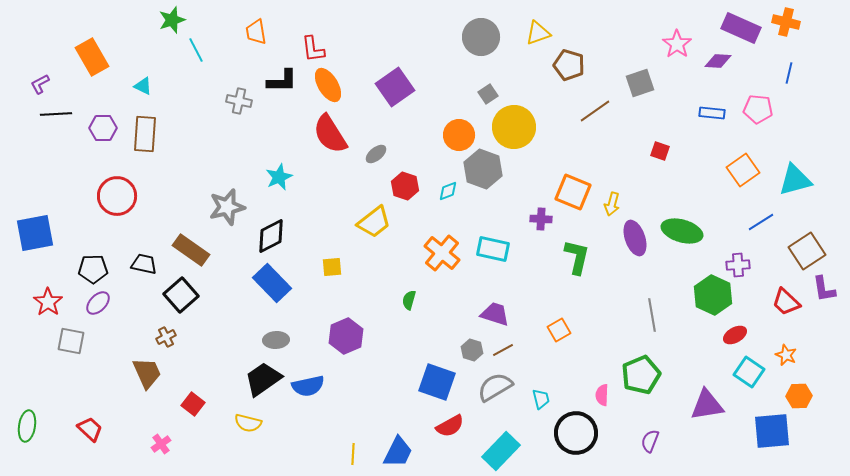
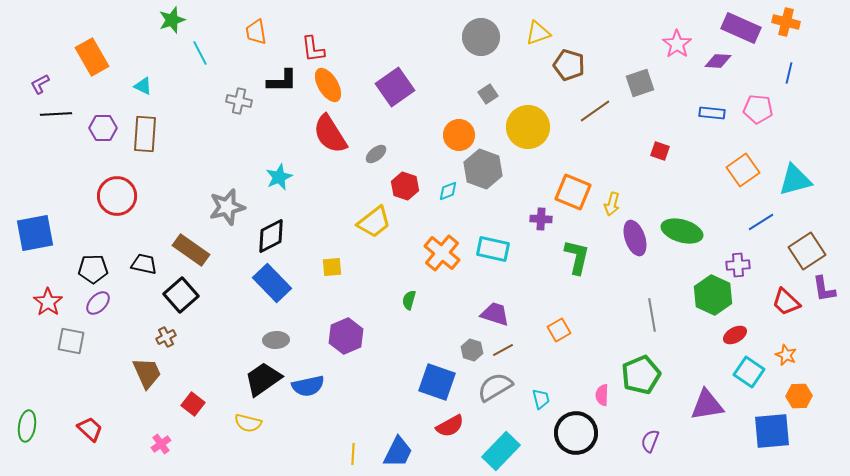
cyan line at (196, 50): moved 4 px right, 3 px down
yellow circle at (514, 127): moved 14 px right
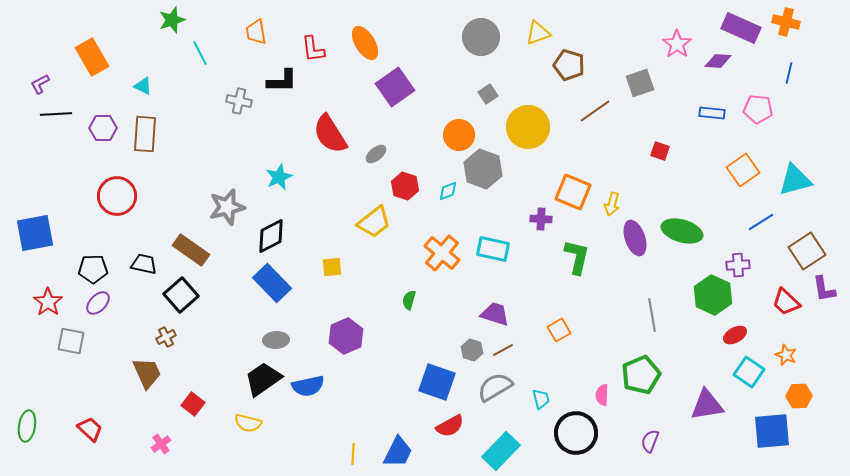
orange ellipse at (328, 85): moved 37 px right, 42 px up
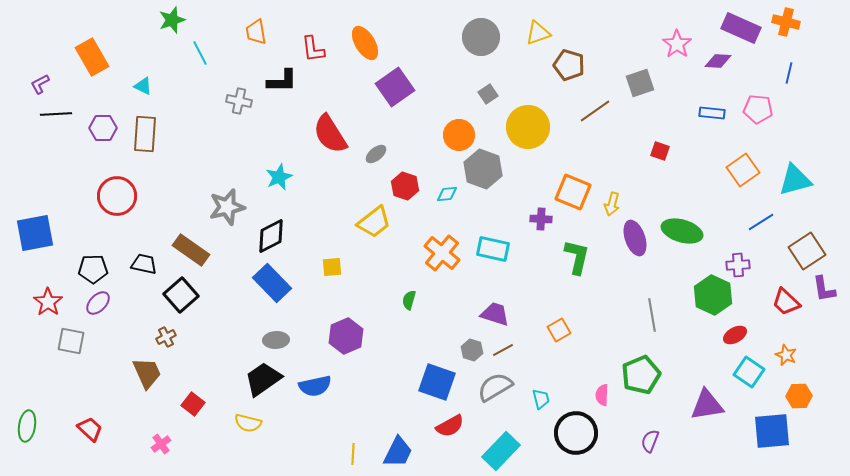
cyan diamond at (448, 191): moved 1 px left, 3 px down; rotated 15 degrees clockwise
blue semicircle at (308, 386): moved 7 px right
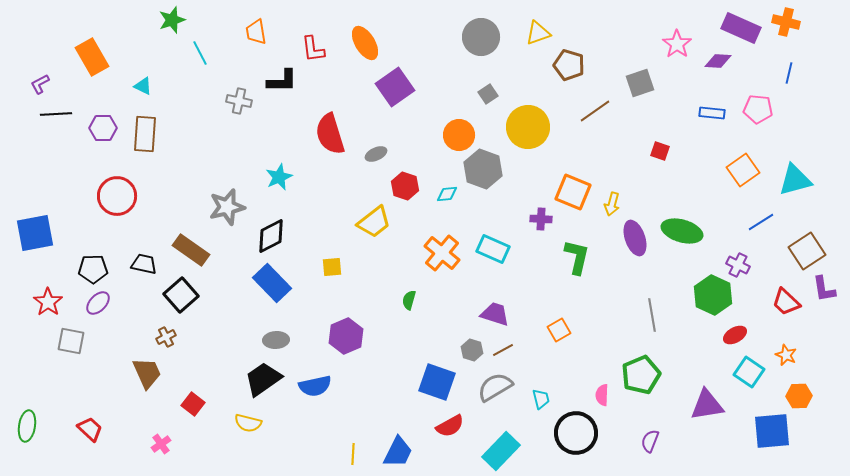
red semicircle at (330, 134): rotated 15 degrees clockwise
gray ellipse at (376, 154): rotated 15 degrees clockwise
cyan rectangle at (493, 249): rotated 12 degrees clockwise
purple cross at (738, 265): rotated 30 degrees clockwise
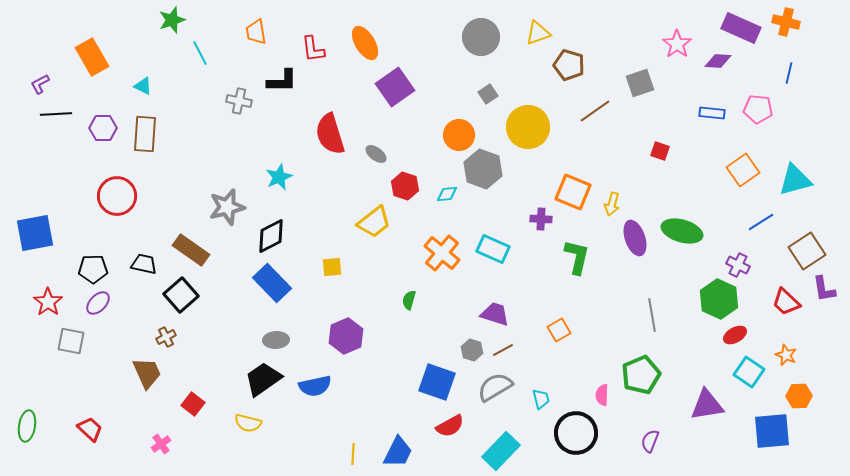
gray ellipse at (376, 154): rotated 60 degrees clockwise
green hexagon at (713, 295): moved 6 px right, 4 px down
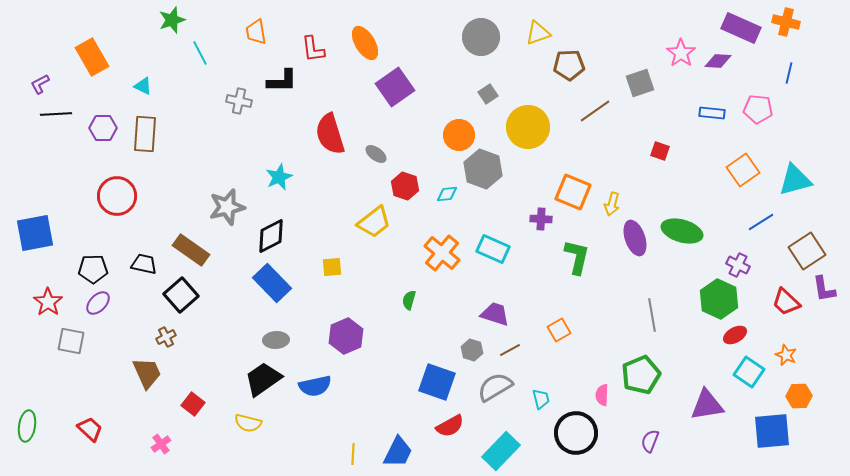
pink star at (677, 44): moved 4 px right, 9 px down
brown pentagon at (569, 65): rotated 20 degrees counterclockwise
brown line at (503, 350): moved 7 px right
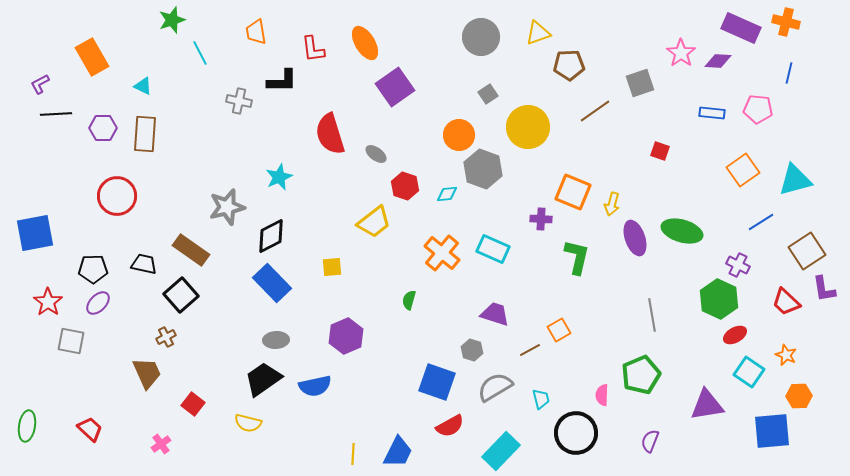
brown line at (510, 350): moved 20 px right
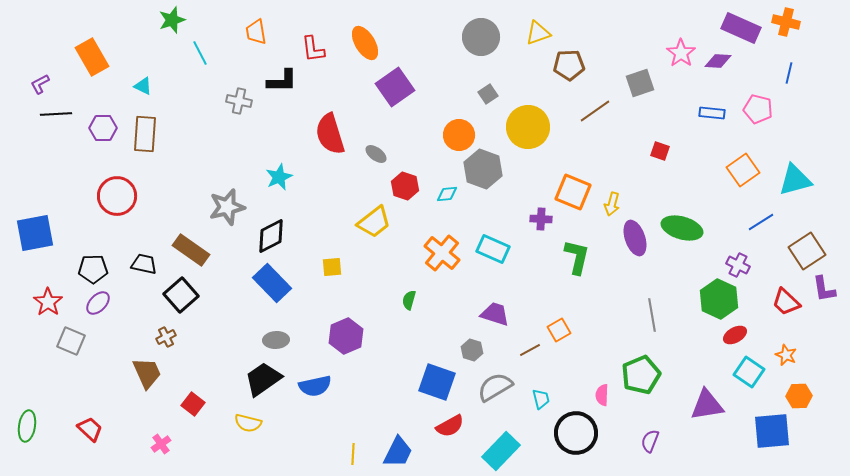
pink pentagon at (758, 109): rotated 8 degrees clockwise
green ellipse at (682, 231): moved 3 px up
gray square at (71, 341): rotated 12 degrees clockwise
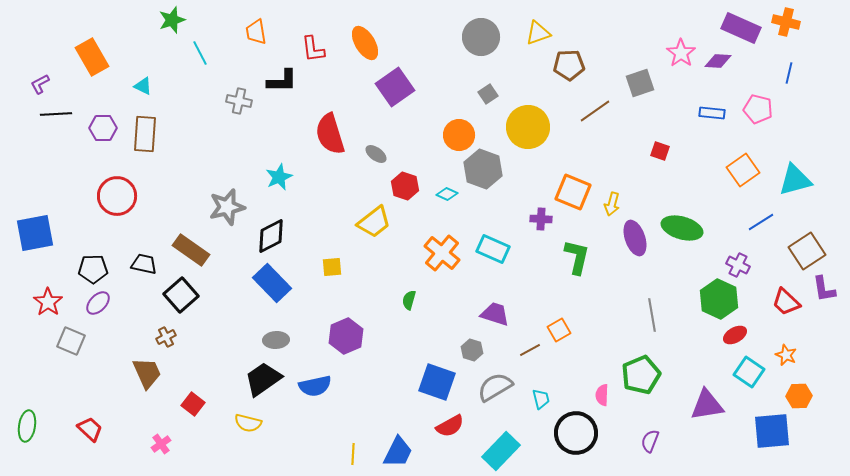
cyan diamond at (447, 194): rotated 30 degrees clockwise
